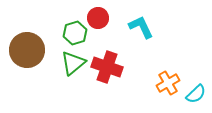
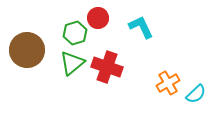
green triangle: moved 1 px left
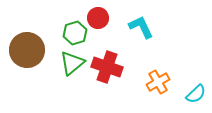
orange cross: moved 10 px left, 1 px up
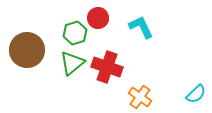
orange cross: moved 18 px left, 15 px down; rotated 25 degrees counterclockwise
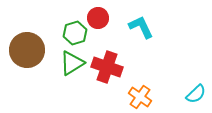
green triangle: rotated 8 degrees clockwise
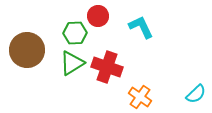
red circle: moved 2 px up
green hexagon: rotated 15 degrees clockwise
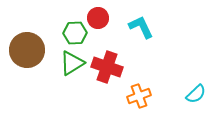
red circle: moved 2 px down
orange cross: moved 1 px left, 1 px up; rotated 35 degrees clockwise
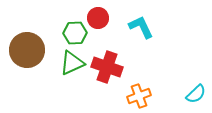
green triangle: rotated 8 degrees clockwise
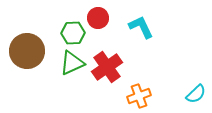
green hexagon: moved 2 px left
brown circle: moved 1 px down
red cross: rotated 36 degrees clockwise
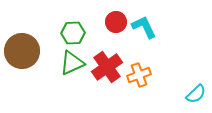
red circle: moved 18 px right, 4 px down
cyan L-shape: moved 3 px right
brown circle: moved 5 px left
orange cross: moved 21 px up
